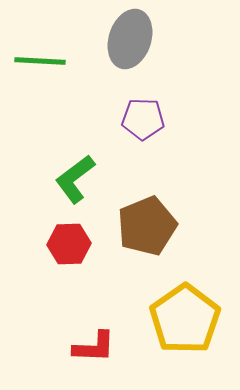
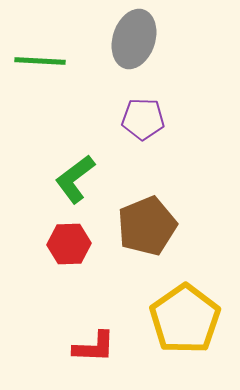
gray ellipse: moved 4 px right
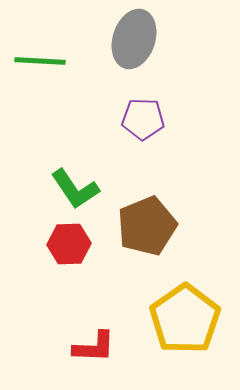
green L-shape: moved 10 px down; rotated 87 degrees counterclockwise
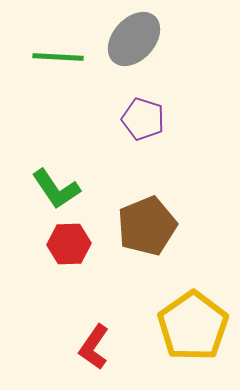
gray ellipse: rotated 24 degrees clockwise
green line: moved 18 px right, 4 px up
purple pentagon: rotated 15 degrees clockwise
green L-shape: moved 19 px left
yellow pentagon: moved 8 px right, 7 px down
red L-shape: rotated 123 degrees clockwise
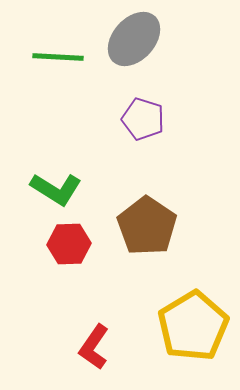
green L-shape: rotated 24 degrees counterclockwise
brown pentagon: rotated 16 degrees counterclockwise
yellow pentagon: rotated 4 degrees clockwise
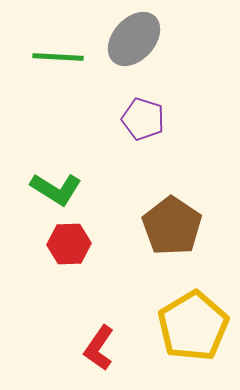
brown pentagon: moved 25 px right
red L-shape: moved 5 px right, 1 px down
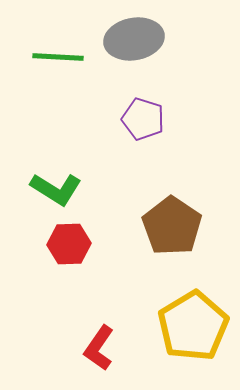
gray ellipse: rotated 38 degrees clockwise
